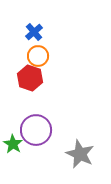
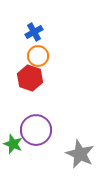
blue cross: rotated 12 degrees clockwise
green star: rotated 12 degrees counterclockwise
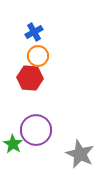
red hexagon: rotated 15 degrees counterclockwise
green star: rotated 12 degrees clockwise
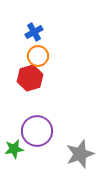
red hexagon: rotated 20 degrees counterclockwise
purple circle: moved 1 px right, 1 px down
green star: moved 1 px right, 5 px down; rotated 30 degrees clockwise
gray star: rotated 28 degrees clockwise
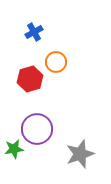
orange circle: moved 18 px right, 6 px down
red hexagon: moved 1 px down
purple circle: moved 2 px up
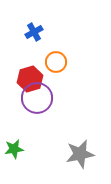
purple circle: moved 31 px up
gray star: rotated 8 degrees clockwise
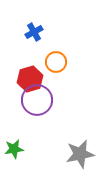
purple circle: moved 2 px down
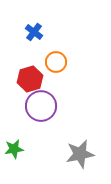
blue cross: rotated 24 degrees counterclockwise
purple circle: moved 4 px right, 6 px down
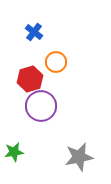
green star: moved 3 px down
gray star: moved 1 px left, 3 px down
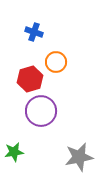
blue cross: rotated 18 degrees counterclockwise
purple circle: moved 5 px down
